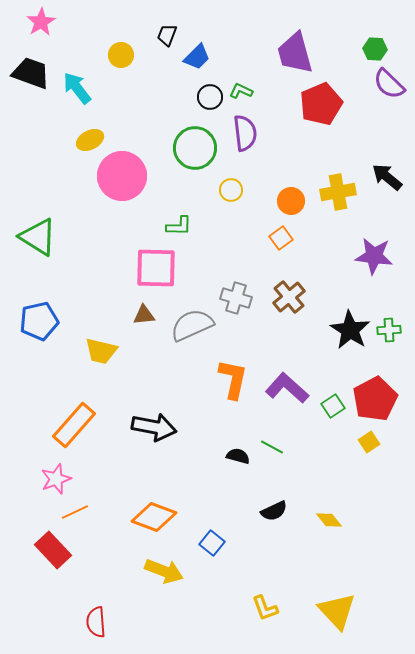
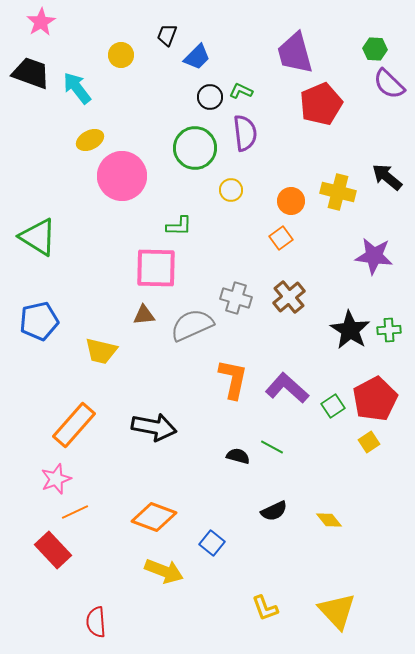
yellow cross at (338, 192): rotated 24 degrees clockwise
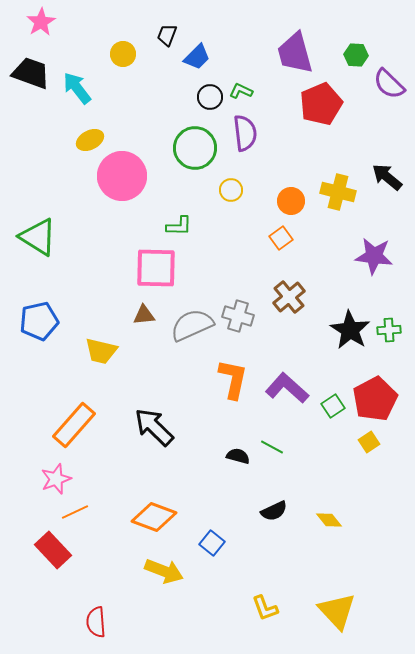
green hexagon at (375, 49): moved 19 px left, 6 px down
yellow circle at (121, 55): moved 2 px right, 1 px up
gray cross at (236, 298): moved 2 px right, 18 px down
black arrow at (154, 427): rotated 147 degrees counterclockwise
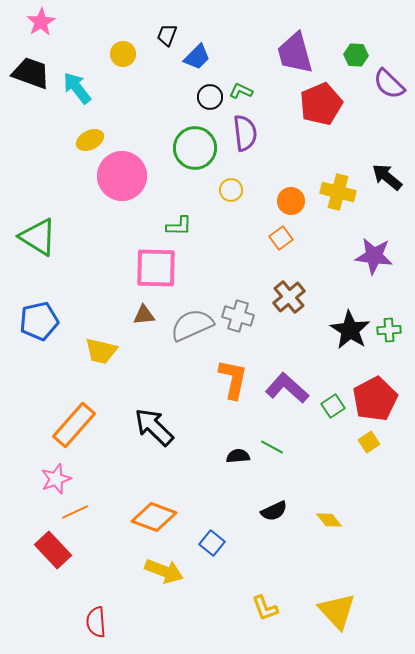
black semicircle at (238, 456): rotated 20 degrees counterclockwise
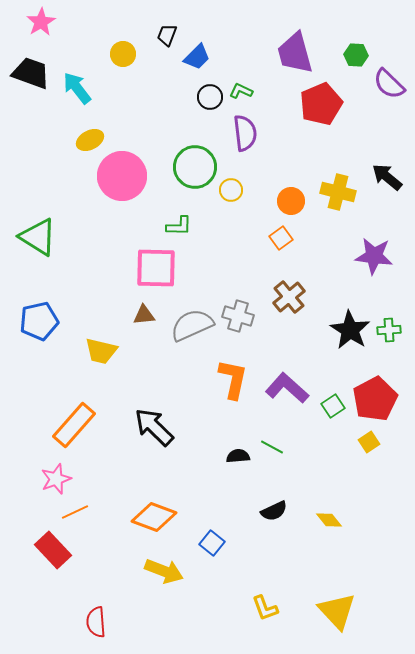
green circle at (195, 148): moved 19 px down
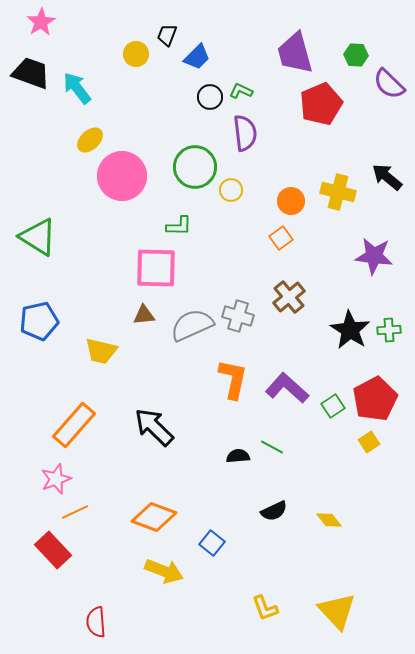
yellow circle at (123, 54): moved 13 px right
yellow ellipse at (90, 140): rotated 16 degrees counterclockwise
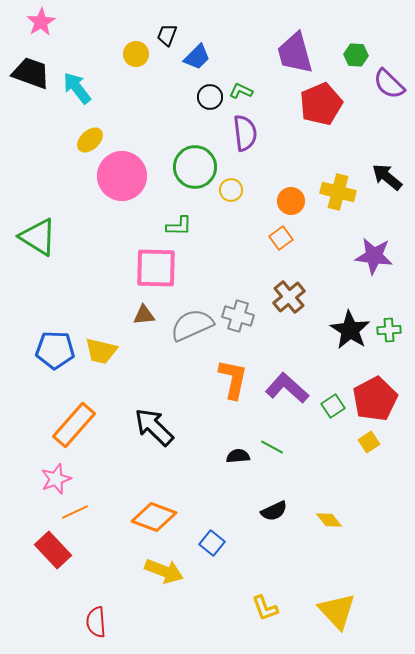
blue pentagon at (39, 321): moved 16 px right, 29 px down; rotated 15 degrees clockwise
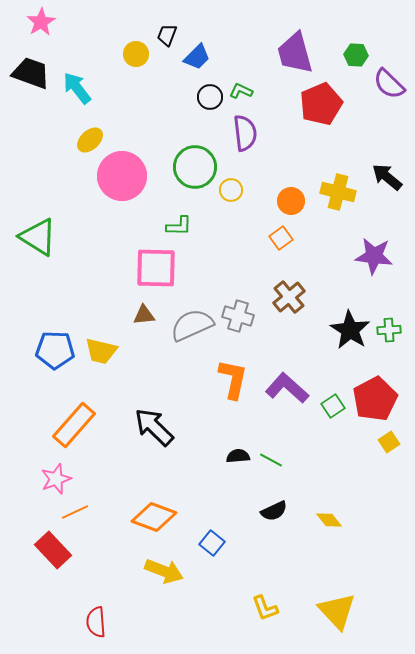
yellow square at (369, 442): moved 20 px right
green line at (272, 447): moved 1 px left, 13 px down
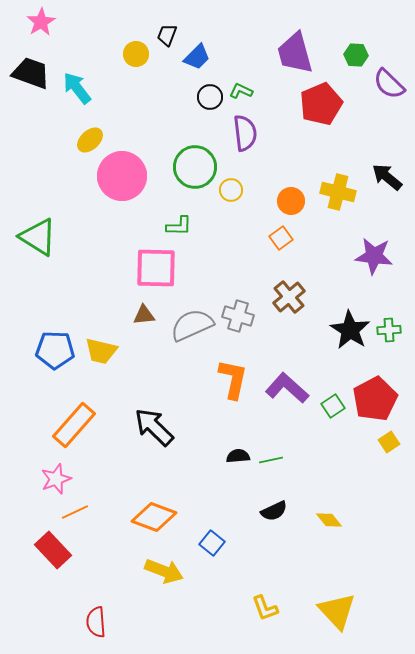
green line at (271, 460): rotated 40 degrees counterclockwise
